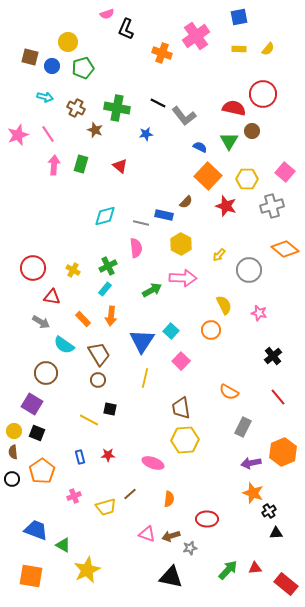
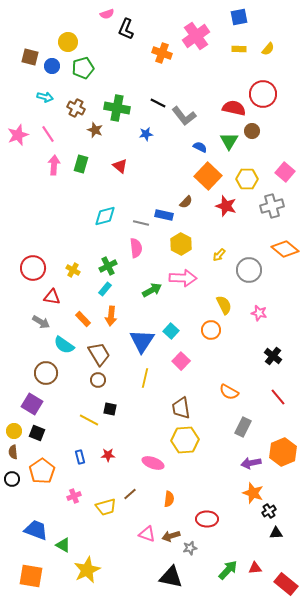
black cross at (273, 356): rotated 12 degrees counterclockwise
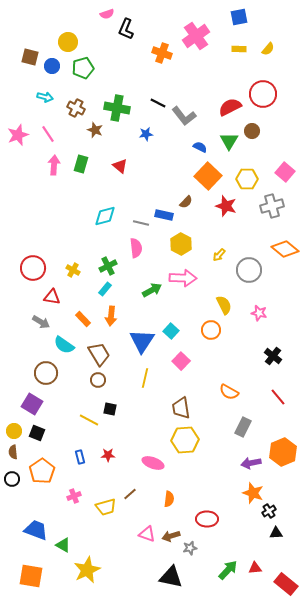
red semicircle at (234, 108): moved 4 px left, 1 px up; rotated 40 degrees counterclockwise
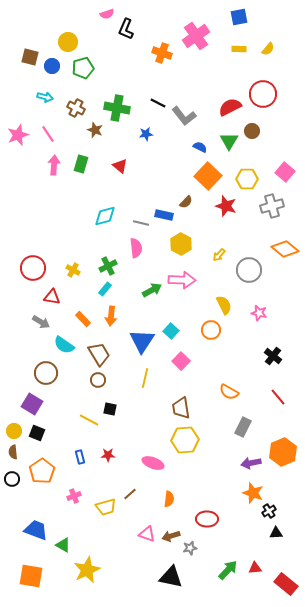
pink arrow at (183, 278): moved 1 px left, 2 px down
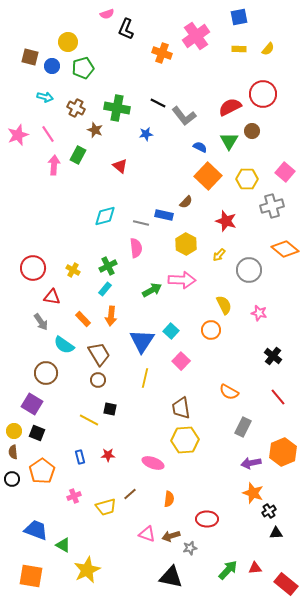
green rectangle at (81, 164): moved 3 px left, 9 px up; rotated 12 degrees clockwise
red star at (226, 206): moved 15 px down
yellow hexagon at (181, 244): moved 5 px right
gray arrow at (41, 322): rotated 24 degrees clockwise
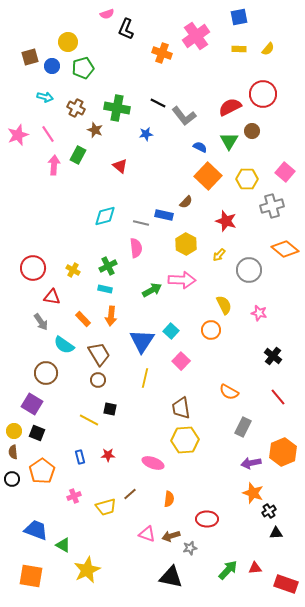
brown square at (30, 57): rotated 30 degrees counterclockwise
cyan rectangle at (105, 289): rotated 64 degrees clockwise
red rectangle at (286, 584): rotated 20 degrees counterclockwise
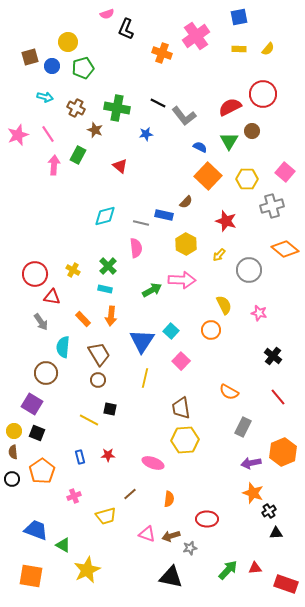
green cross at (108, 266): rotated 18 degrees counterclockwise
red circle at (33, 268): moved 2 px right, 6 px down
cyan semicircle at (64, 345): moved 1 px left, 2 px down; rotated 60 degrees clockwise
yellow trapezoid at (106, 507): moved 9 px down
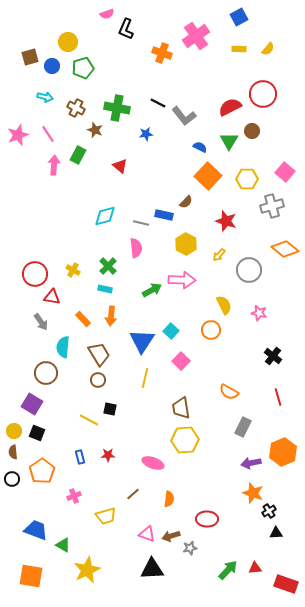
blue square at (239, 17): rotated 18 degrees counterclockwise
red line at (278, 397): rotated 24 degrees clockwise
brown line at (130, 494): moved 3 px right
black triangle at (171, 577): moved 19 px left, 8 px up; rotated 15 degrees counterclockwise
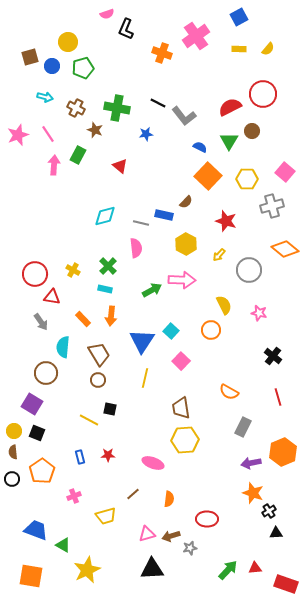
pink triangle at (147, 534): rotated 36 degrees counterclockwise
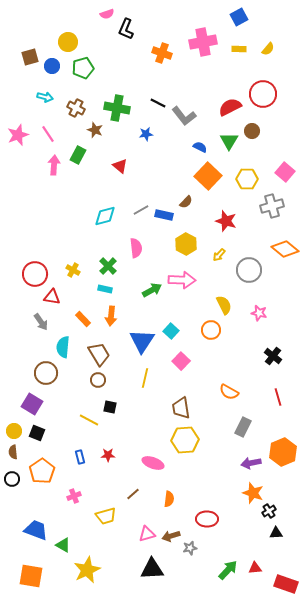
pink cross at (196, 36): moved 7 px right, 6 px down; rotated 24 degrees clockwise
gray line at (141, 223): moved 13 px up; rotated 42 degrees counterclockwise
black square at (110, 409): moved 2 px up
